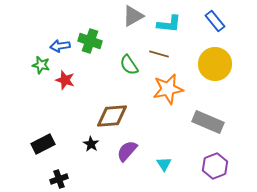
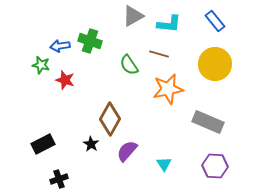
brown diamond: moved 2 px left, 3 px down; rotated 56 degrees counterclockwise
purple hexagon: rotated 25 degrees clockwise
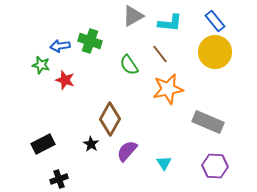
cyan L-shape: moved 1 px right, 1 px up
brown line: moved 1 px right; rotated 36 degrees clockwise
yellow circle: moved 12 px up
cyan triangle: moved 1 px up
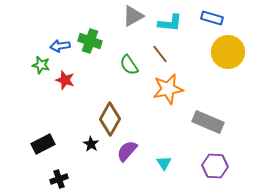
blue rectangle: moved 3 px left, 3 px up; rotated 35 degrees counterclockwise
yellow circle: moved 13 px right
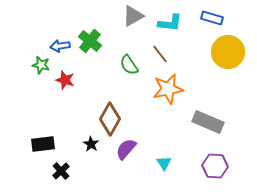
green cross: rotated 20 degrees clockwise
black rectangle: rotated 20 degrees clockwise
purple semicircle: moved 1 px left, 2 px up
black cross: moved 2 px right, 8 px up; rotated 24 degrees counterclockwise
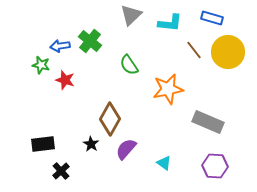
gray triangle: moved 2 px left, 1 px up; rotated 15 degrees counterclockwise
brown line: moved 34 px right, 4 px up
cyan triangle: rotated 21 degrees counterclockwise
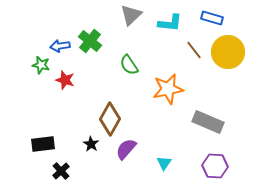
cyan triangle: rotated 28 degrees clockwise
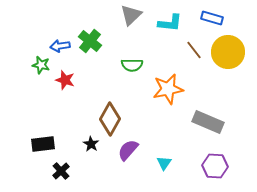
green semicircle: moved 3 px right; rotated 55 degrees counterclockwise
purple semicircle: moved 2 px right, 1 px down
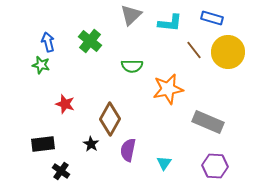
blue arrow: moved 12 px left, 4 px up; rotated 84 degrees clockwise
green semicircle: moved 1 px down
red star: moved 24 px down
purple semicircle: rotated 30 degrees counterclockwise
black cross: rotated 12 degrees counterclockwise
